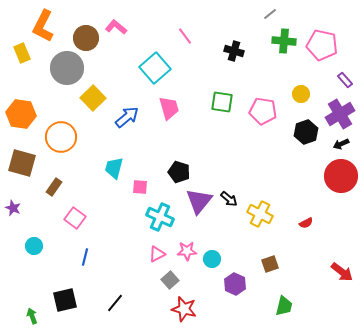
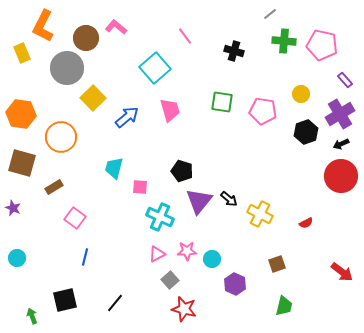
pink trapezoid at (169, 108): moved 1 px right, 2 px down
black pentagon at (179, 172): moved 3 px right, 1 px up
brown rectangle at (54, 187): rotated 24 degrees clockwise
cyan circle at (34, 246): moved 17 px left, 12 px down
brown square at (270, 264): moved 7 px right
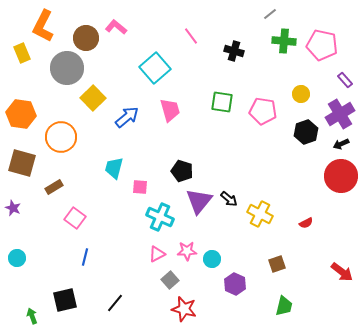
pink line at (185, 36): moved 6 px right
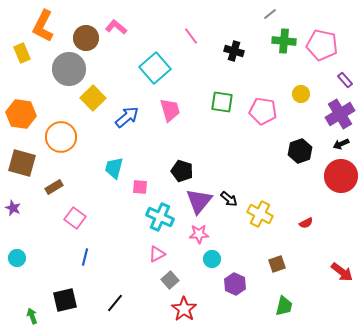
gray circle at (67, 68): moved 2 px right, 1 px down
black hexagon at (306, 132): moved 6 px left, 19 px down
pink star at (187, 251): moved 12 px right, 17 px up
red star at (184, 309): rotated 20 degrees clockwise
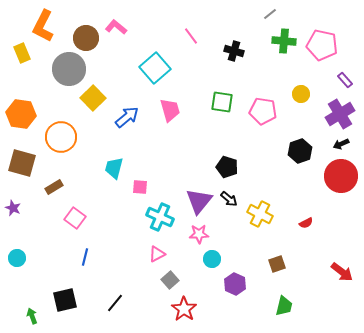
black pentagon at (182, 171): moved 45 px right, 4 px up
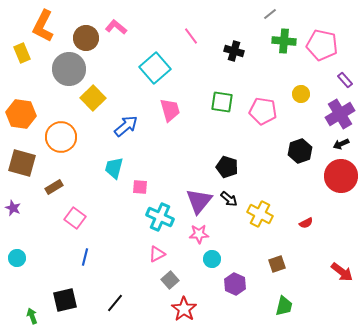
blue arrow at (127, 117): moved 1 px left, 9 px down
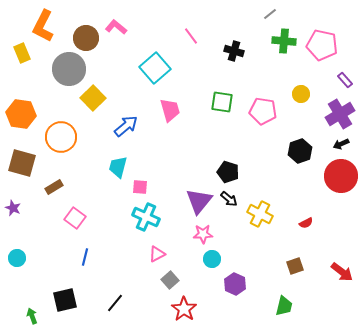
black pentagon at (227, 167): moved 1 px right, 5 px down
cyan trapezoid at (114, 168): moved 4 px right, 1 px up
cyan cross at (160, 217): moved 14 px left
pink star at (199, 234): moved 4 px right
brown square at (277, 264): moved 18 px right, 2 px down
